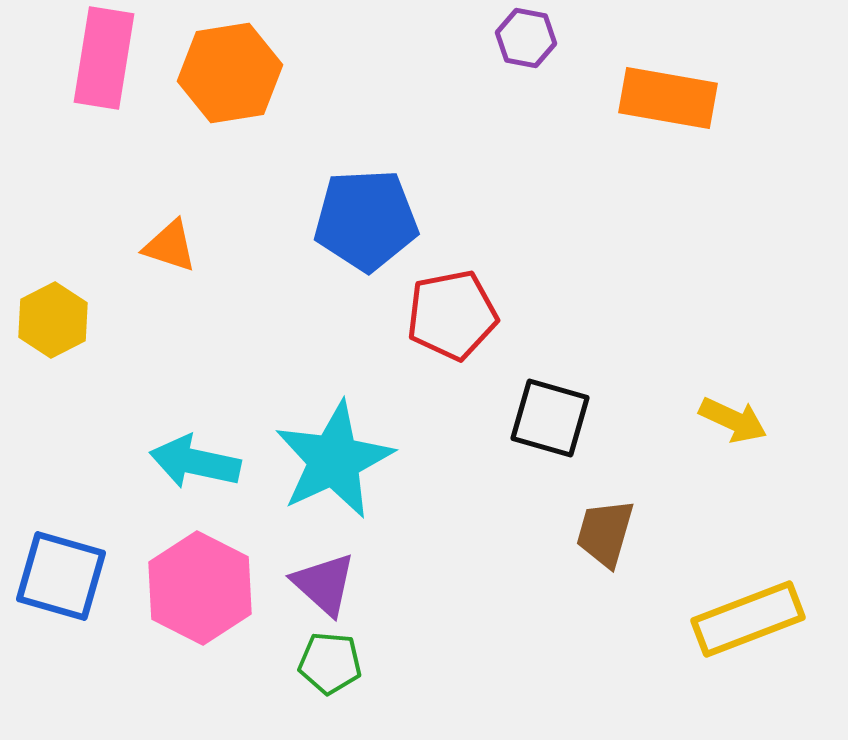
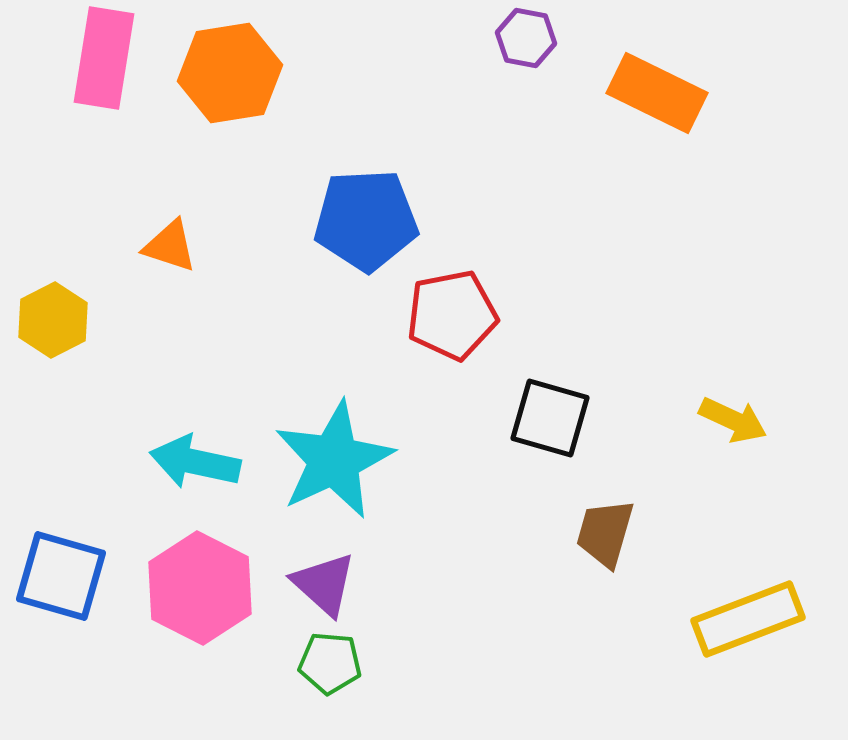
orange rectangle: moved 11 px left, 5 px up; rotated 16 degrees clockwise
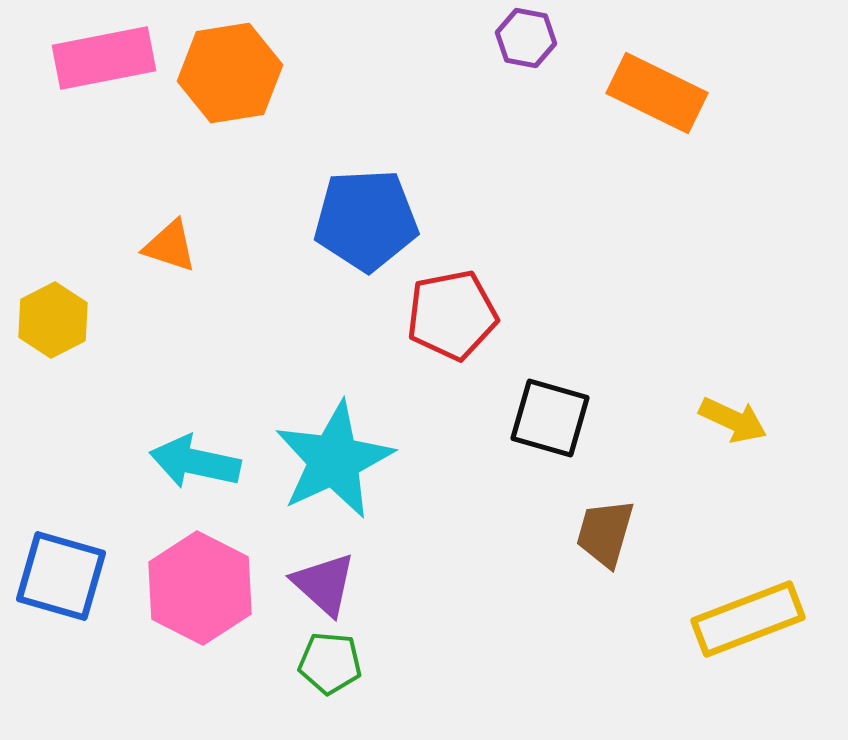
pink rectangle: rotated 70 degrees clockwise
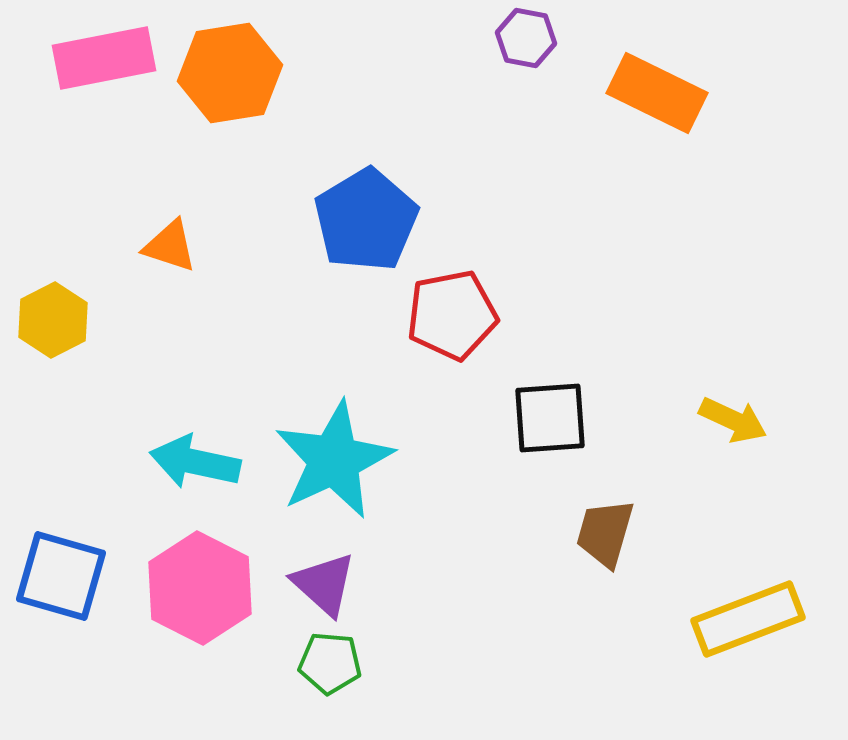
blue pentagon: rotated 28 degrees counterclockwise
black square: rotated 20 degrees counterclockwise
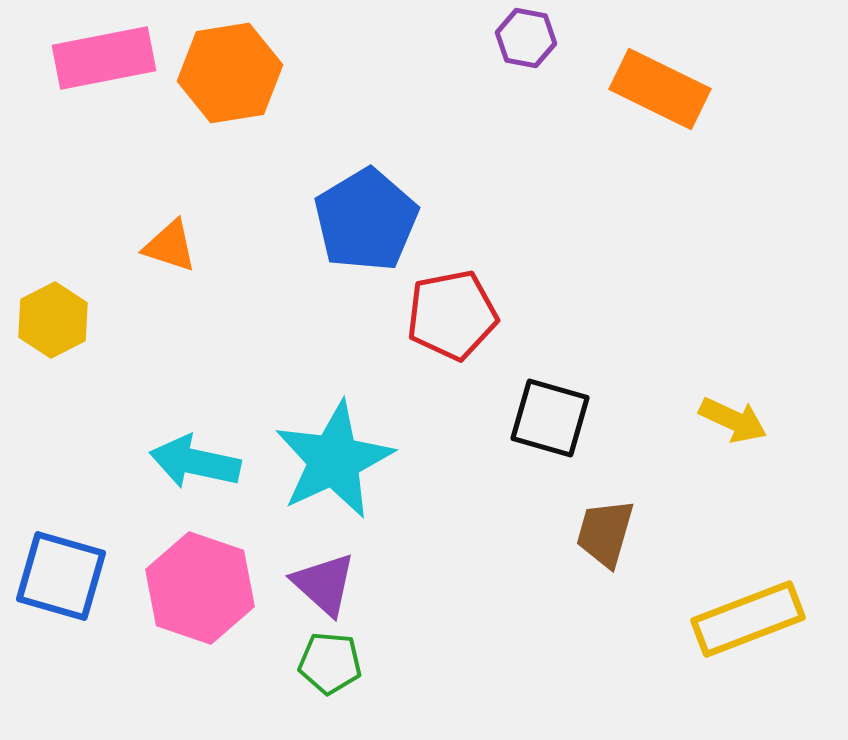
orange rectangle: moved 3 px right, 4 px up
black square: rotated 20 degrees clockwise
pink hexagon: rotated 8 degrees counterclockwise
